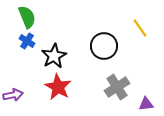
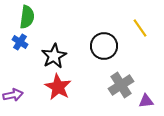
green semicircle: rotated 30 degrees clockwise
blue cross: moved 7 px left, 1 px down
gray cross: moved 4 px right, 2 px up
purple triangle: moved 3 px up
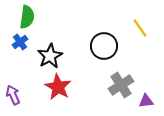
blue cross: rotated 21 degrees clockwise
black star: moved 4 px left
purple arrow: rotated 102 degrees counterclockwise
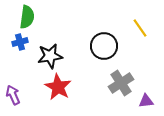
blue cross: rotated 21 degrees clockwise
black star: rotated 20 degrees clockwise
gray cross: moved 2 px up
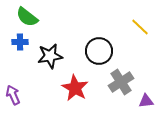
green semicircle: rotated 120 degrees clockwise
yellow line: moved 1 px up; rotated 12 degrees counterclockwise
blue cross: rotated 14 degrees clockwise
black circle: moved 5 px left, 5 px down
gray cross: moved 1 px up
red star: moved 17 px right, 1 px down
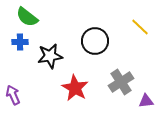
black circle: moved 4 px left, 10 px up
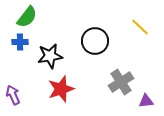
green semicircle: rotated 90 degrees counterclockwise
red star: moved 14 px left, 1 px down; rotated 24 degrees clockwise
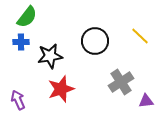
yellow line: moved 9 px down
blue cross: moved 1 px right
purple arrow: moved 5 px right, 5 px down
